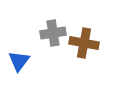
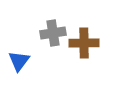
brown cross: rotated 12 degrees counterclockwise
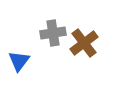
brown cross: rotated 36 degrees counterclockwise
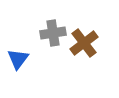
blue triangle: moved 1 px left, 2 px up
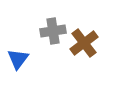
gray cross: moved 2 px up
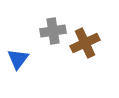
brown cross: moved 1 px right; rotated 12 degrees clockwise
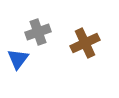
gray cross: moved 15 px left, 1 px down; rotated 10 degrees counterclockwise
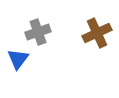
brown cross: moved 12 px right, 10 px up
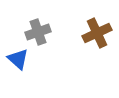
blue triangle: rotated 25 degrees counterclockwise
